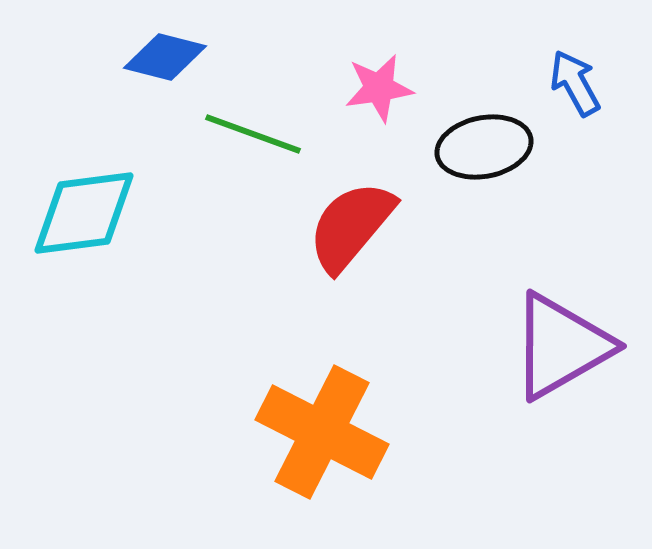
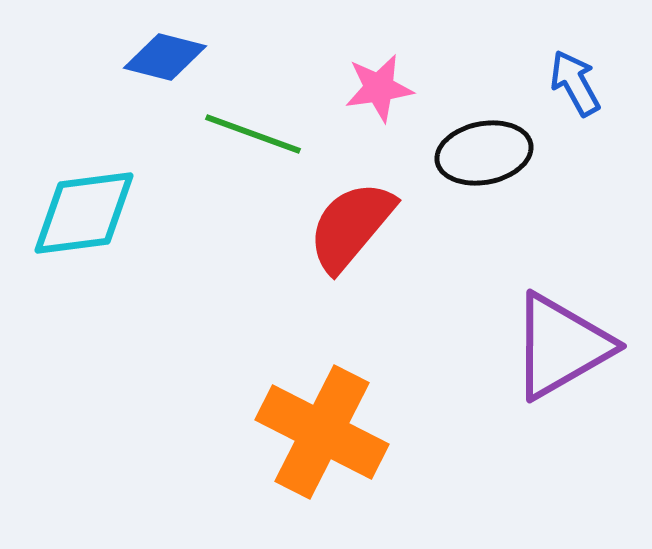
black ellipse: moved 6 px down
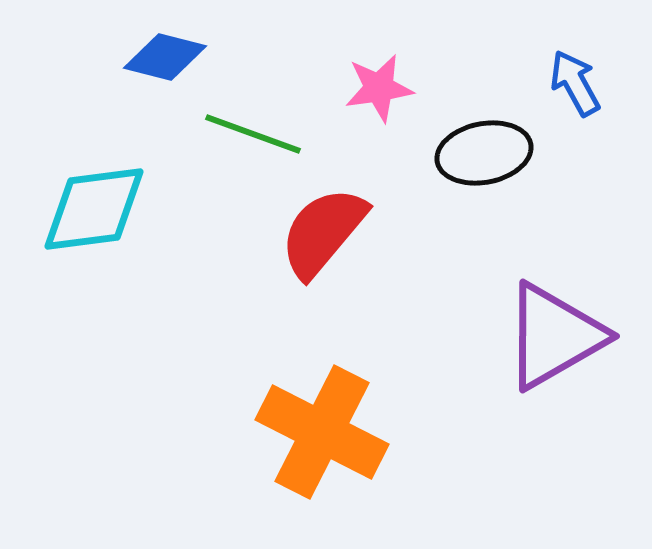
cyan diamond: moved 10 px right, 4 px up
red semicircle: moved 28 px left, 6 px down
purple triangle: moved 7 px left, 10 px up
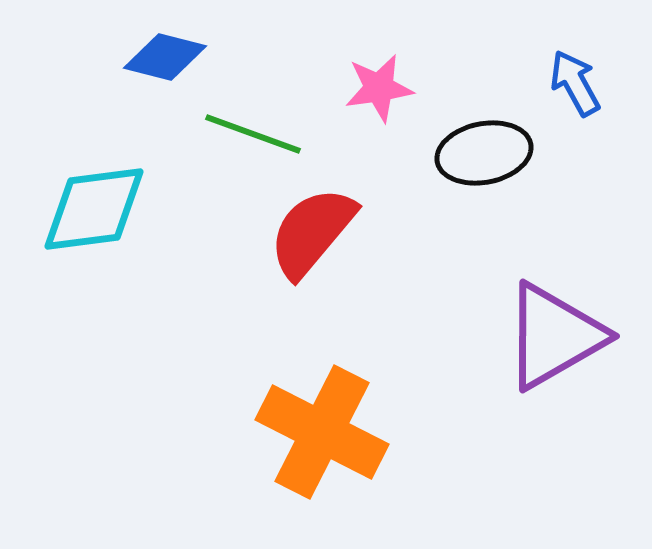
red semicircle: moved 11 px left
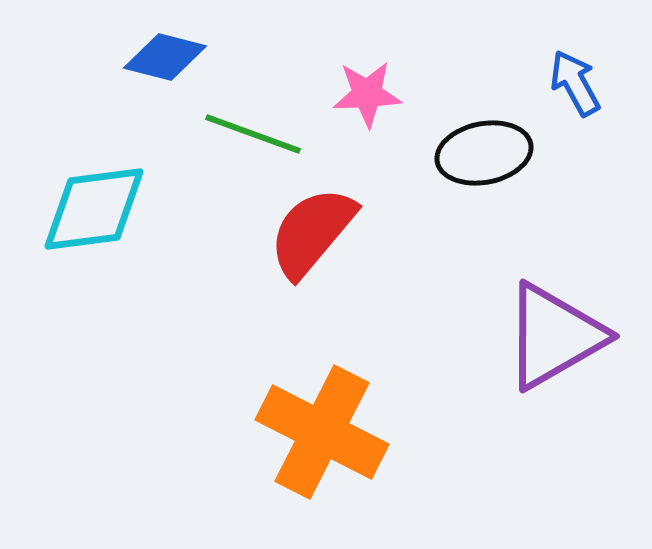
pink star: moved 12 px left, 6 px down; rotated 6 degrees clockwise
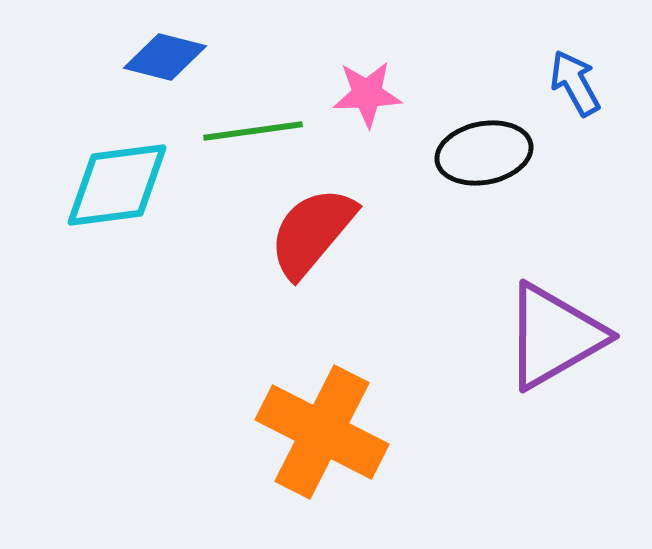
green line: moved 3 px up; rotated 28 degrees counterclockwise
cyan diamond: moved 23 px right, 24 px up
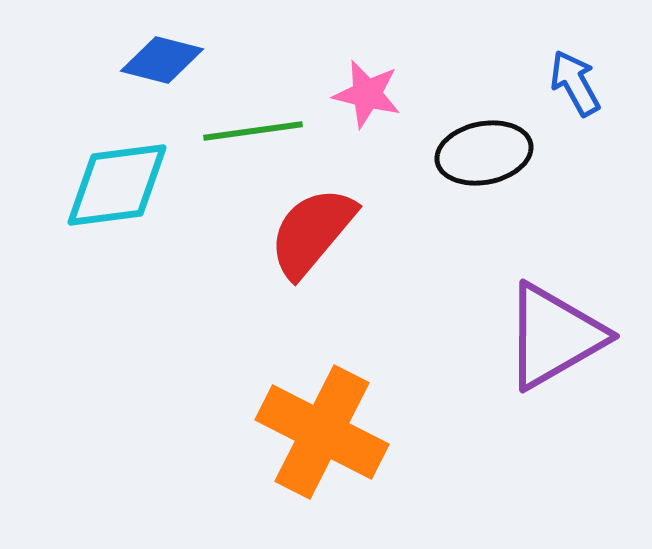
blue diamond: moved 3 px left, 3 px down
pink star: rotated 16 degrees clockwise
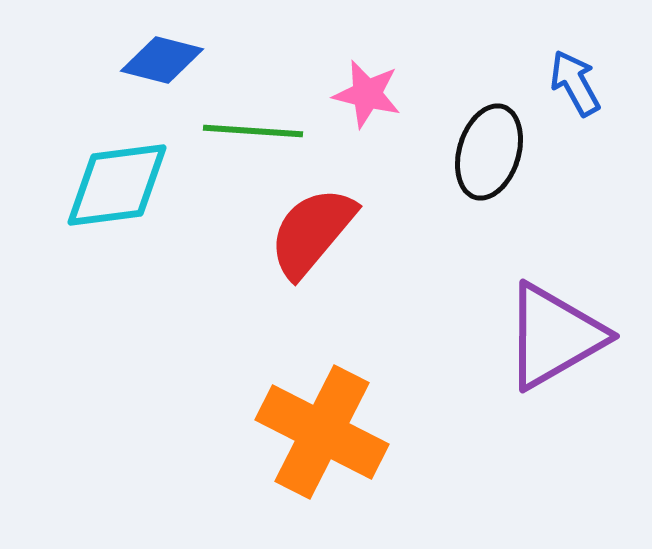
green line: rotated 12 degrees clockwise
black ellipse: moved 5 px right, 1 px up; rotated 62 degrees counterclockwise
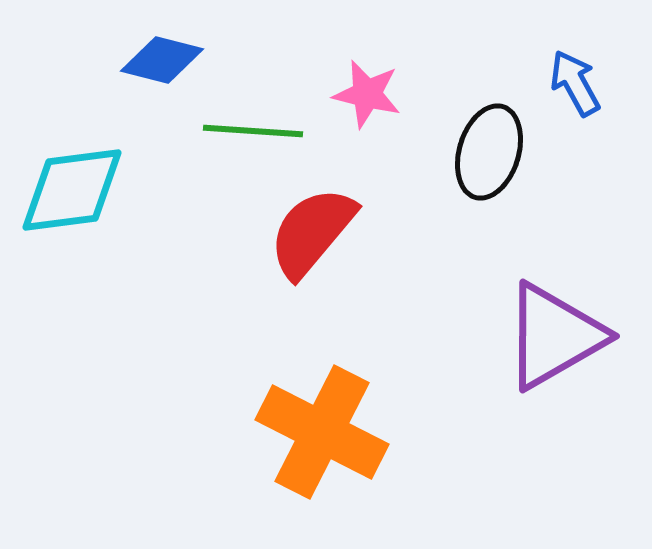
cyan diamond: moved 45 px left, 5 px down
